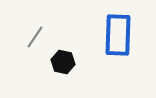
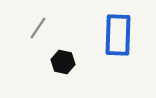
gray line: moved 3 px right, 9 px up
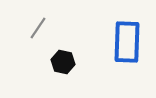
blue rectangle: moved 9 px right, 7 px down
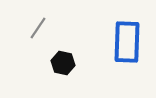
black hexagon: moved 1 px down
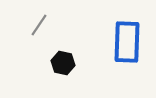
gray line: moved 1 px right, 3 px up
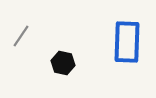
gray line: moved 18 px left, 11 px down
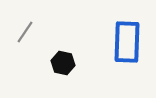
gray line: moved 4 px right, 4 px up
